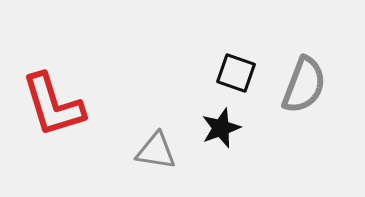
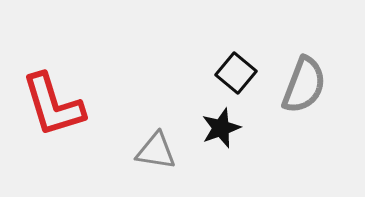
black square: rotated 21 degrees clockwise
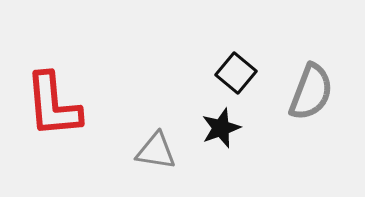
gray semicircle: moved 7 px right, 7 px down
red L-shape: rotated 12 degrees clockwise
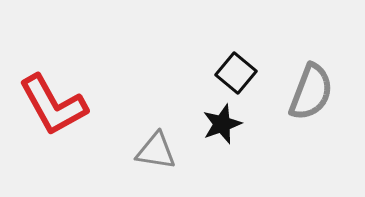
red L-shape: rotated 24 degrees counterclockwise
black star: moved 1 px right, 4 px up
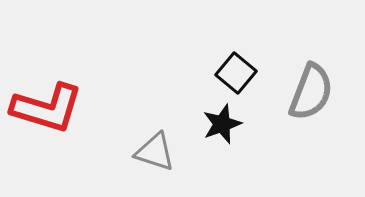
red L-shape: moved 6 px left, 3 px down; rotated 44 degrees counterclockwise
gray triangle: moved 1 px left, 1 px down; rotated 9 degrees clockwise
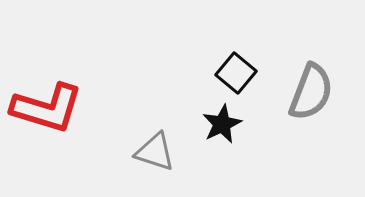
black star: rotated 6 degrees counterclockwise
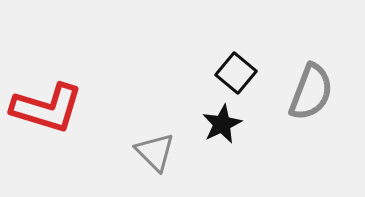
gray triangle: rotated 27 degrees clockwise
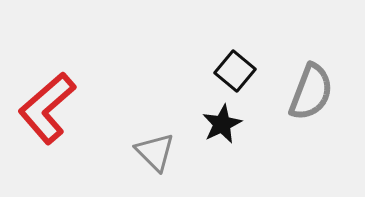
black square: moved 1 px left, 2 px up
red L-shape: rotated 122 degrees clockwise
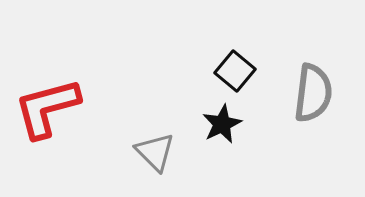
gray semicircle: moved 2 px right, 1 px down; rotated 14 degrees counterclockwise
red L-shape: rotated 26 degrees clockwise
